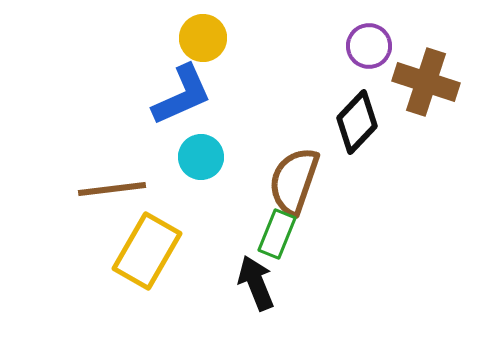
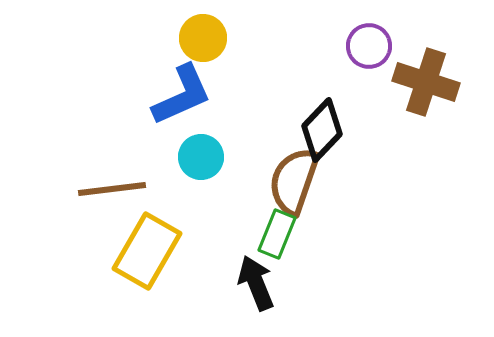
black diamond: moved 35 px left, 8 px down
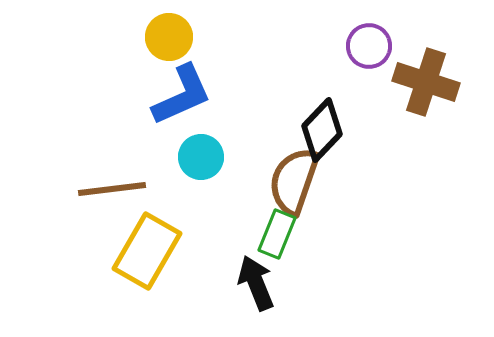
yellow circle: moved 34 px left, 1 px up
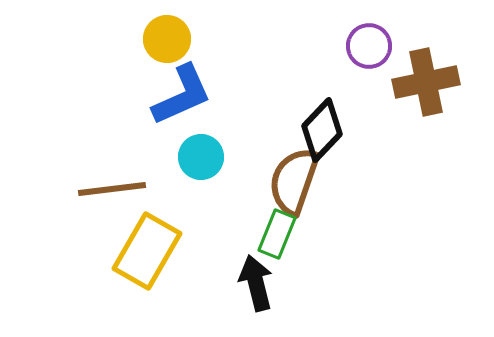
yellow circle: moved 2 px left, 2 px down
brown cross: rotated 30 degrees counterclockwise
black arrow: rotated 8 degrees clockwise
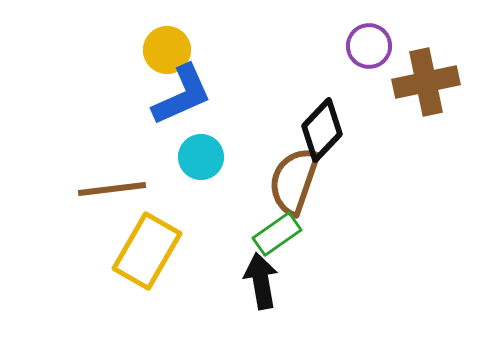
yellow circle: moved 11 px down
green rectangle: rotated 33 degrees clockwise
black arrow: moved 5 px right, 2 px up; rotated 4 degrees clockwise
